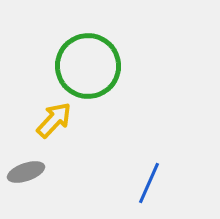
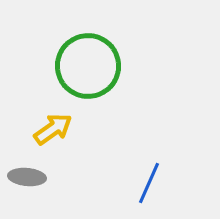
yellow arrow: moved 1 px left, 9 px down; rotated 12 degrees clockwise
gray ellipse: moved 1 px right, 5 px down; rotated 24 degrees clockwise
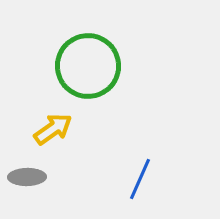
gray ellipse: rotated 6 degrees counterclockwise
blue line: moved 9 px left, 4 px up
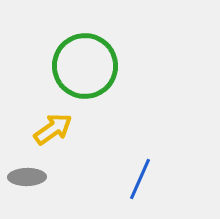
green circle: moved 3 px left
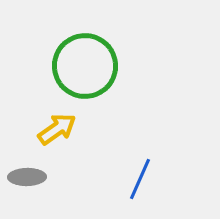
yellow arrow: moved 4 px right
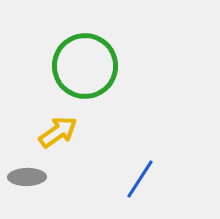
yellow arrow: moved 1 px right, 3 px down
blue line: rotated 9 degrees clockwise
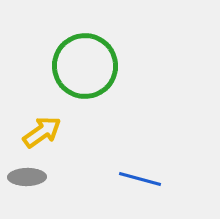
yellow arrow: moved 16 px left
blue line: rotated 72 degrees clockwise
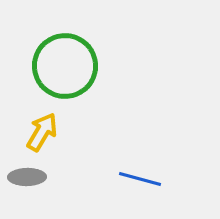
green circle: moved 20 px left
yellow arrow: rotated 24 degrees counterclockwise
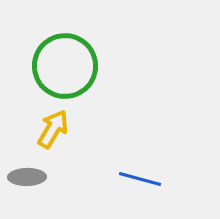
yellow arrow: moved 11 px right, 3 px up
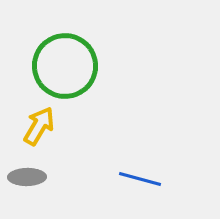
yellow arrow: moved 14 px left, 3 px up
